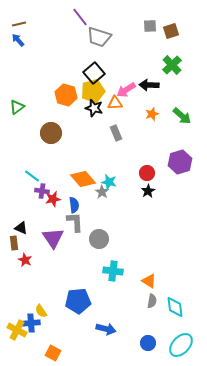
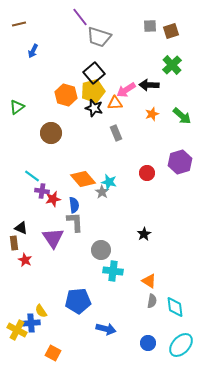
blue arrow at (18, 40): moved 15 px right, 11 px down; rotated 112 degrees counterclockwise
black star at (148, 191): moved 4 px left, 43 px down
gray circle at (99, 239): moved 2 px right, 11 px down
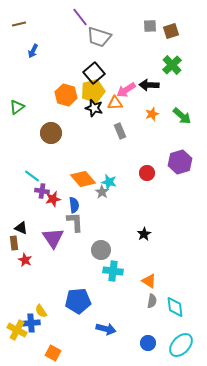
gray rectangle at (116, 133): moved 4 px right, 2 px up
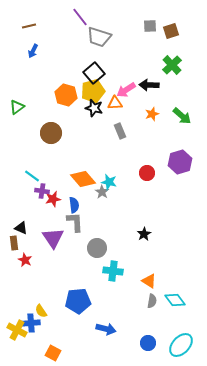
brown line at (19, 24): moved 10 px right, 2 px down
gray circle at (101, 250): moved 4 px left, 2 px up
cyan diamond at (175, 307): moved 7 px up; rotated 30 degrees counterclockwise
